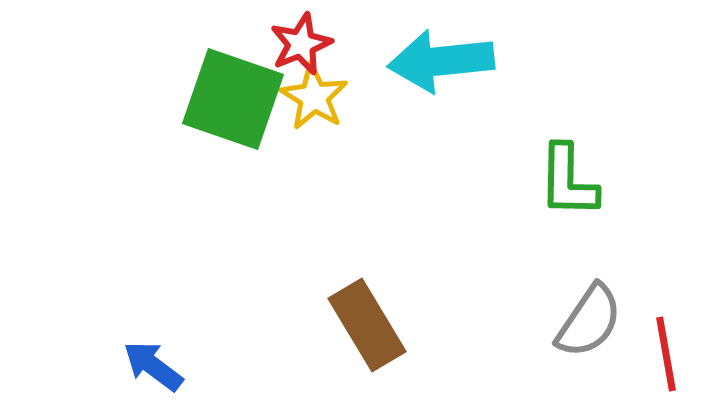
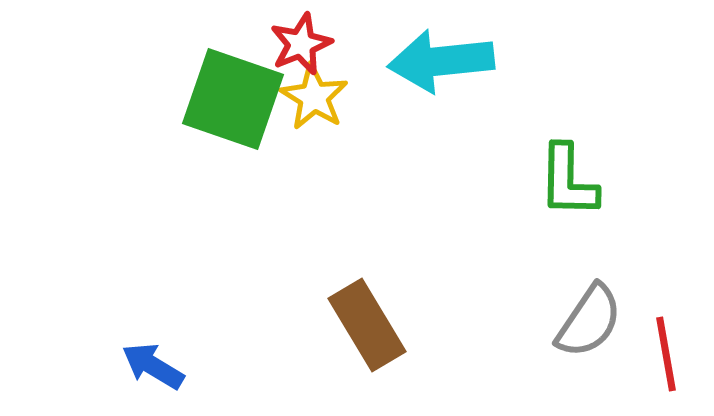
blue arrow: rotated 6 degrees counterclockwise
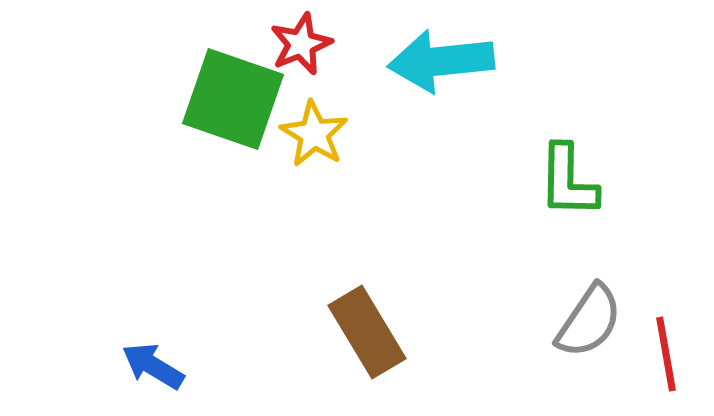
yellow star: moved 37 px down
brown rectangle: moved 7 px down
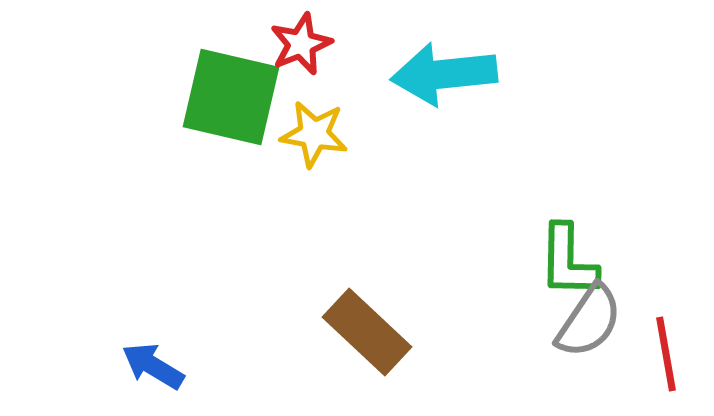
cyan arrow: moved 3 px right, 13 px down
green square: moved 2 px left, 2 px up; rotated 6 degrees counterclockwise
yellow star: rotated 22 degrees counterclockwise
green L-shape: moved 80 px down
brown rectangle: rotated 16 degrees counterclockwise
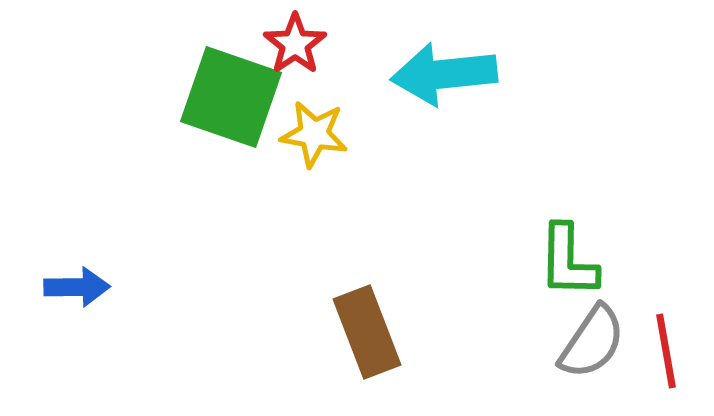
red star: moved 6 px left; rotated 12 degrees counterclockwise
green square: rotated 6 degrees clockwise
gray semicircle: moved 3 px right, 21 px down
brown rectangle: rotated 26 degrees clockwise
red line: moved 3 px up
blue arrow: moved 76 px left, 79 px up; rotated 148 degrees clockwise
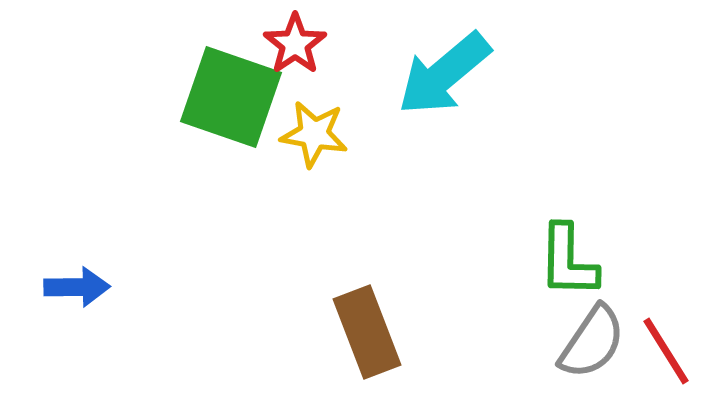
cyan arrow: rotated 34 degrees counterclockwise
red line: rotated 22 degrees counterclockwise
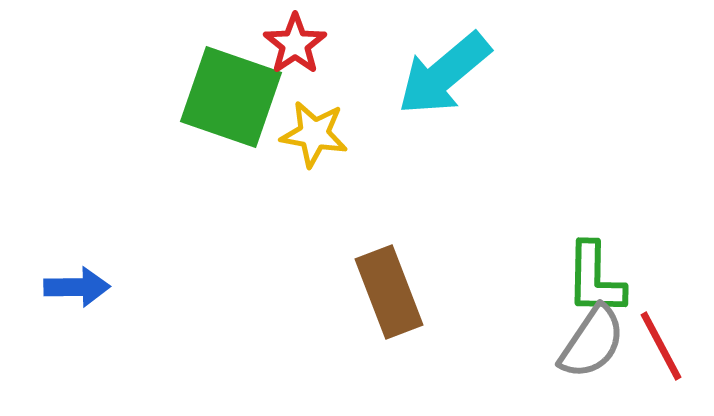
green L-shape: moved 27 px right, 18 px down
brown rectangle: moved 22 px right, 40 px up
red line: moved 5 px left, 5 px up; rotated 4 degrees clockwise
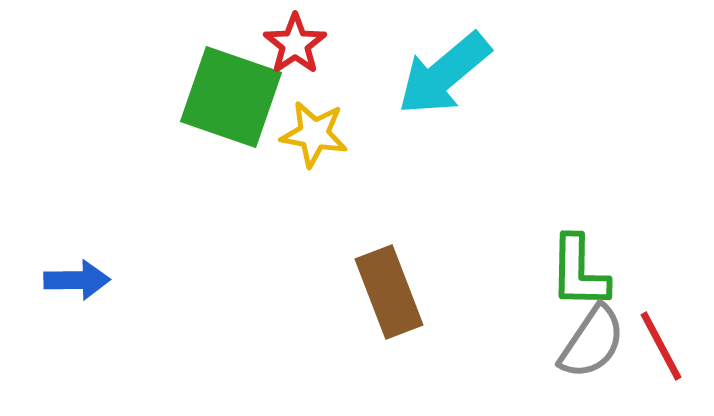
green L-shape: moved 16 px left, 7 px up
blue arrow: moved 7 px up
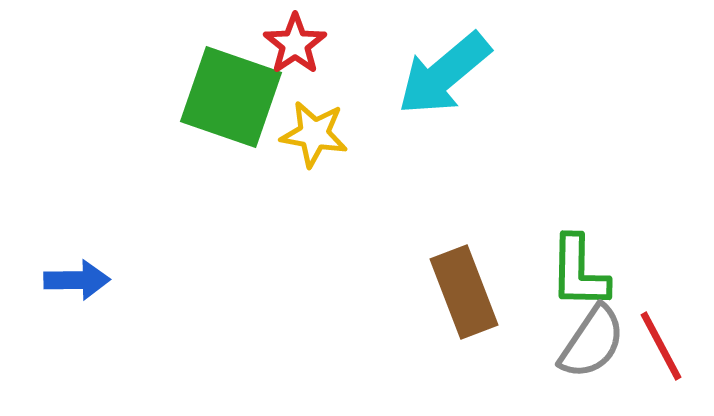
brown rectangle: moved 75 px right
